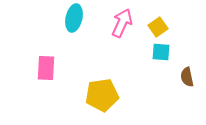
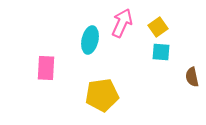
cyan ellipse: moved 16 px right, 22 px down
brown semicircle: moved 5 px right
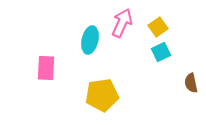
cyan square: rotated 30 degrees counterclockwise
brown semicircle: moved 1 px left, 6 px down
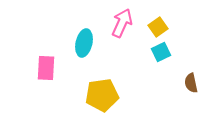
cyan ellipse: moved 6 px left, 3 px down
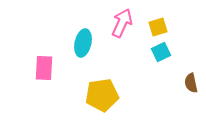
yellow square: rotated 18 degrees clockwise
cyan ellipse: moved 1 px left
pink rectangle: moved 2 px left
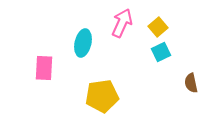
yellow square: rotated 24 degrees counterclockwise
yellow pentagon: moved 1 px down
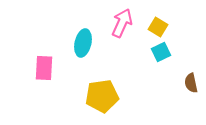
yellow square: rotated 18 degrees counterclockwise
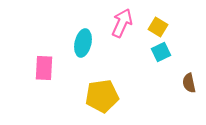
brown semicircle: moved 2 px left
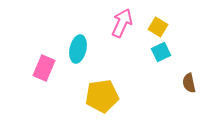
cyan ellipse: moved 5 px left, 6 px down
pink rectangle: rotated 20 degrees clockwise
